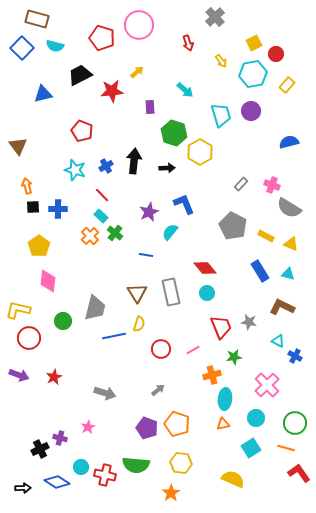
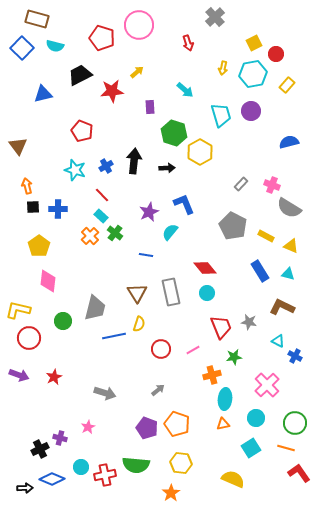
yellow arrow at (221, 61): moved 2 px right, 7 px down; rotated 48 degrees clockwise
yellow triangle at (291, 244): moved 2 px down
red cross at (105, 475): rotated 25 degrees counterclockwise
blue diamond at (57, 482): moved 5 px left, 3 px up; rotated 10 degrees counterclockwise
black arrow at (23, 488): moved 2 px right
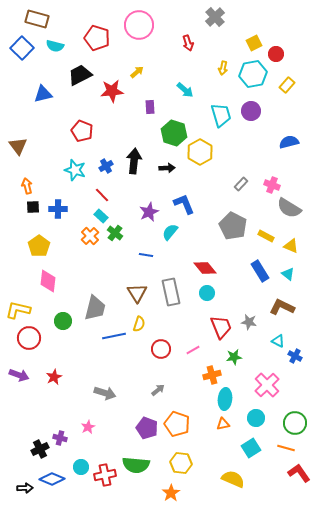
red pentagon at (102, 38): moved 5 px left
cyan triangle at (288, 274): rotated 24 degrees clockwise
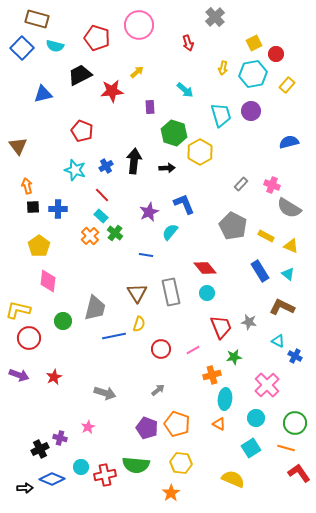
orange triangle at (223, 424): moved 4 px left; rotated 40 degrees clockwise
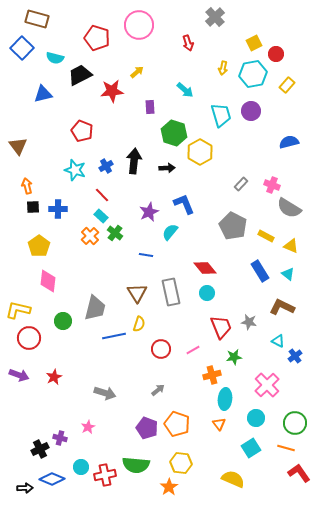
cyan semicircle at (55, 46): moved 12 px down
blue cross at (295, 356): rotated 24 degrees clockwise
orange triangle at (219, 424): rotated 24 degrees clockwise
orange star at (171, 493): moved 2 px left, 6 px up
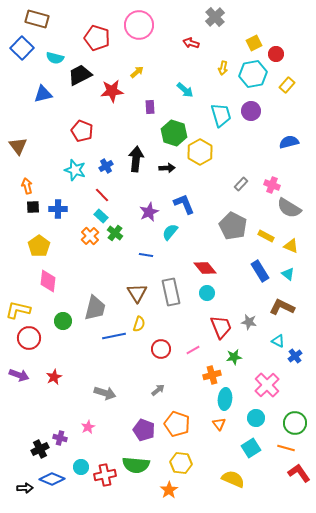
red arrow at (188, 43): moved 3 px right; rotated 126 degrees clockwise
black arrow at (134, 161): moved 2 px right, 2 px up
purple pentagon at (147, 428): moved 3 px left, 2 px down
orange star at (169, 487): moved 3 px down
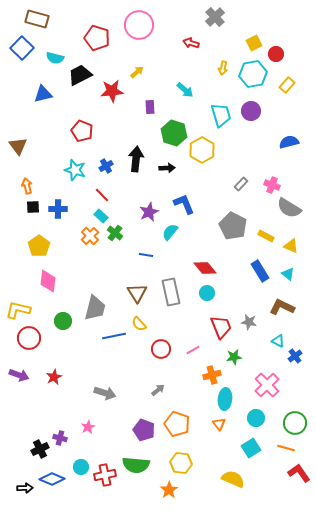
yellow hexagon at (200, 152): moved 2 px right, 2 px up
yellow semicircle at (139, 324): rotated 119 degrees clockwise
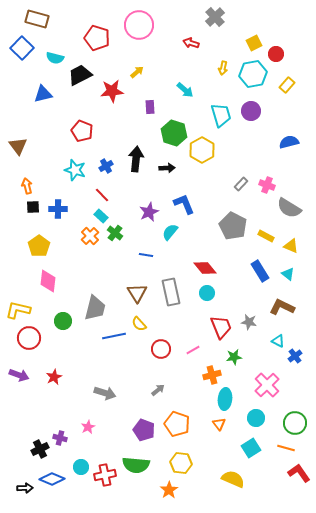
pink cross at (272, 185): moved 5 px left
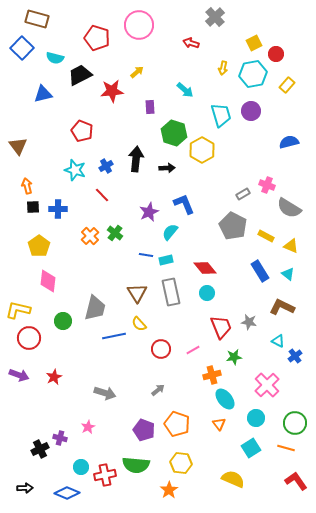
gray rectangle at (241, 184): moved 2 px right, 10 px down; rotated 16 degrees clockwise
cyan rectangle at (101, 216): moved 65 px right, 44 px down; rotated 56 degrees counterclockwise
cyan ellipse at (225, 399): rotated 45 degrees counterclockwise
red L-shape at (299, 473): moved 3 px left, 8 px down
blue diamond at (52, 479): moved 15 px right, 14 px down
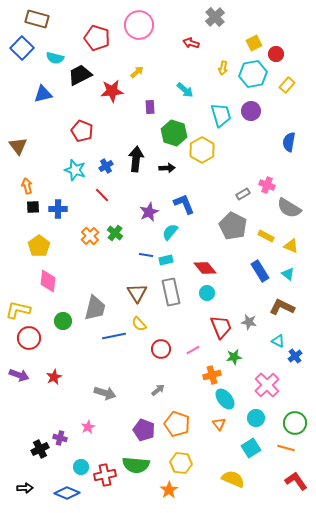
blue semicircle at (289, 142): rotated 66 degrees counterclockwise
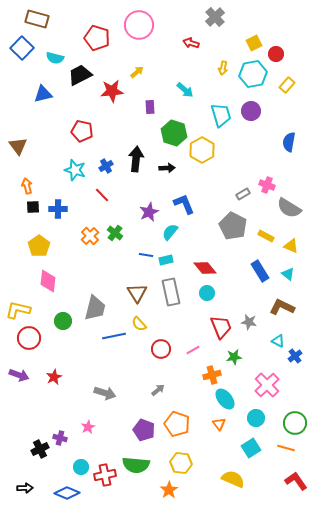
red pentagon at (82, 131): rotated 10 degrees counterclockwise
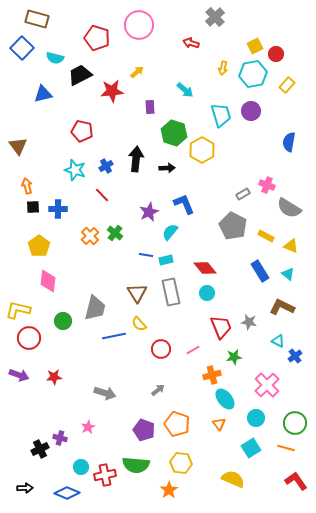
yellow square at (254, 43): moved 1 px right, 3 px down
red star at (54, 377): rotated 21 degrees clockwise
